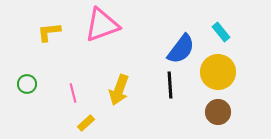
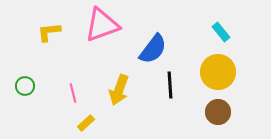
blue semicircle: moved 28 px left
green circle: moved 2 px left, 2 px down
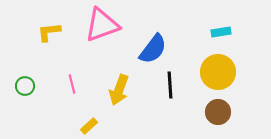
cyan rectangle: rotated 60 degrees counterclockwise
pink line: moved 1 px left, 9 px up
yellow rectangle: moved 3 px right, 3 px down
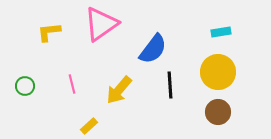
pink triangle: moved 1 px left, 1 px up; rotated 15 degrees counterclockwise
yellow arrow: rotated 20 degrees clockwise
